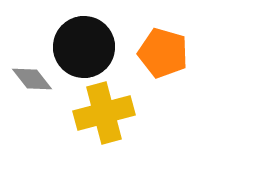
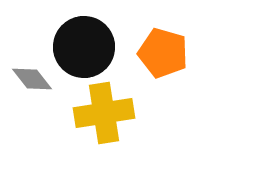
yellow cross: rotated 6 degrees clockwise
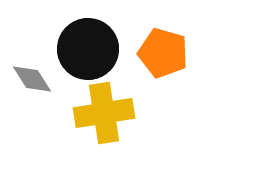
black circle: moved 4 px right, 2 px down
gray diamond: rotated 6 degrees clockwise
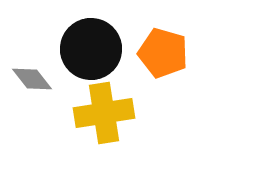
black circle: moved 3 px right
gray diamond: rotated 6 degrees counterclockwise
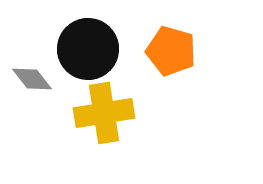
black circle: moved 3 px left
orange pentagon: moved 8 px right, 2 px up
